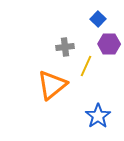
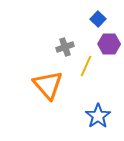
gray cross: rotated 12 degrees counterclockwise
orange triangle: moved 4 px left; rotated 32 degrees counterclockwise
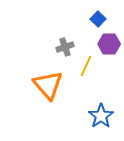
blue star: moved 3 px right
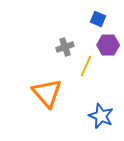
blue square: rotated 21 degrees counterclockwise
purple hexagon: moved 1 px left, 1 px down
orange triangle: moved 1 px left, 8 px down
blue star: rotated 15 degrees counterclockwise
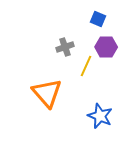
purple hexagon: moved 2 px left, 2 px down
blue star: moved 1 px left
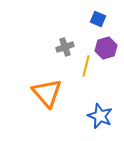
purple hexagon: moved 1 px down; rotated 15 degrees counterclockwise
yellow line: rotated 10 degrees counterclockwise
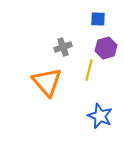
blue square: rotated 21 degrees counterclockwise
gray cross: moved 2 px left
yellow line: moved 3 px right, 4 px down
orange triangle: moved 11 px up
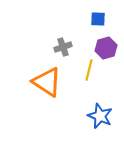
orange triangle: rotated 16 degrees counterclockwise
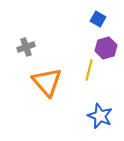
blue square: rotated 28 degrees clockwise
gray cross: moved 37 px left
orange triangle: rotated 16 degrees clockwise
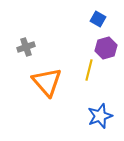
blue star: rotated 30 degrees clockwise
